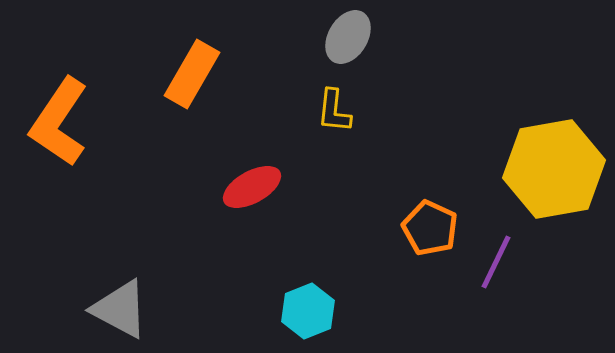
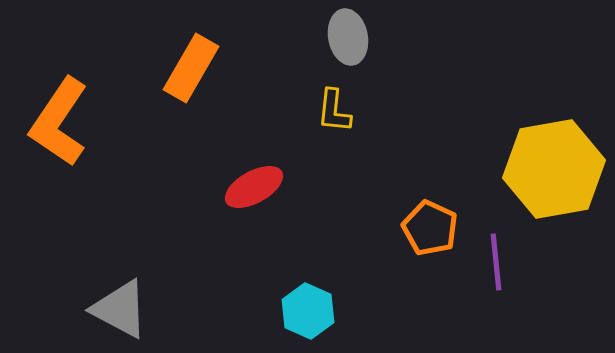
gray ellipse: rotated 42 degrees counterclockwise
orange rectangle: moved 1 px left, 6 px up
red ellipse: moved 2 px right
purple line: rotated 32 degrees counterclockwise
cyan hexagon: rotated 14 degrees counterclockwise
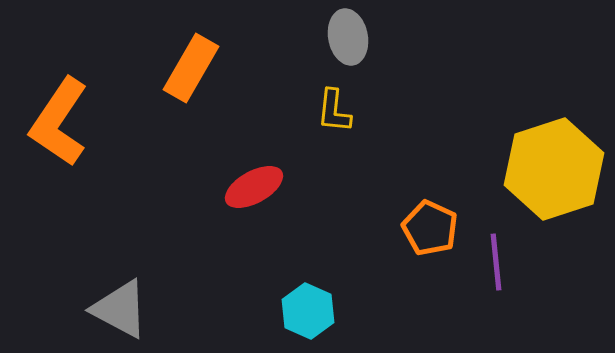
yellow hexagon: rotated 8 degrees counterclockwise
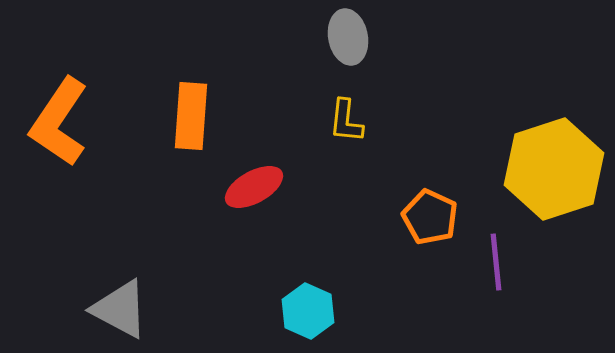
orange rectangle: moved 48 px down; rotated 26 degrees counterclockwise
yellow L-shape: moved 12 px right, 10 px down
orange pentagon: moved 11 px up
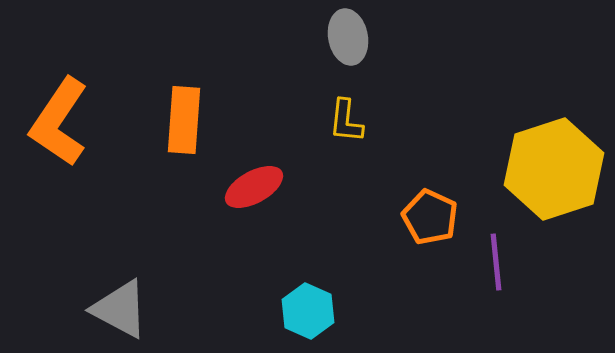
orange rectangle: moved 7 px left, 4 px down
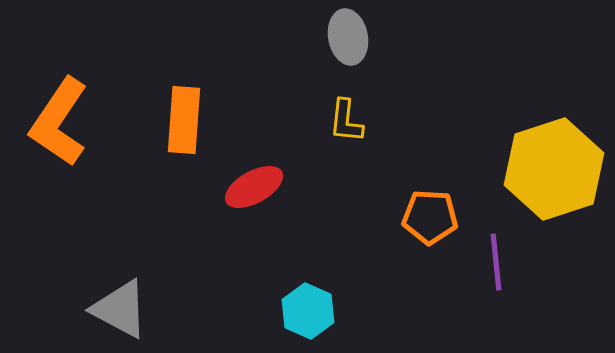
orange pentagon: rotated 22 degrees counterclockwise
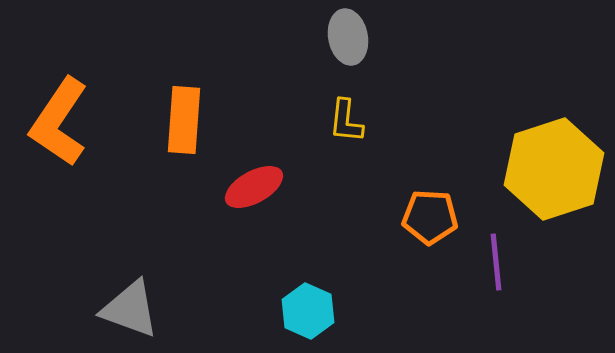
gray triangle: moved 10 px right; rotated 8 degrees counterclockwise
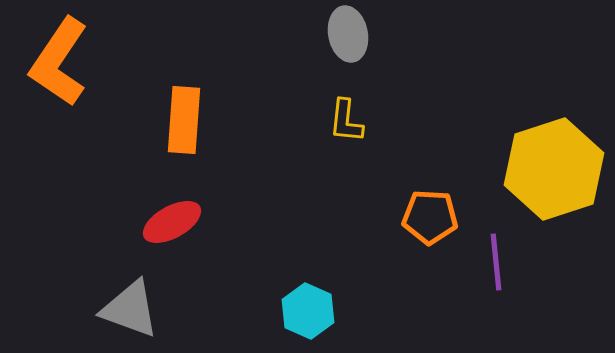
gray ellipse: moved 3 px up
orange L-shape: moved 60 px up
red ellipse: moved 82 px left, 35 px down
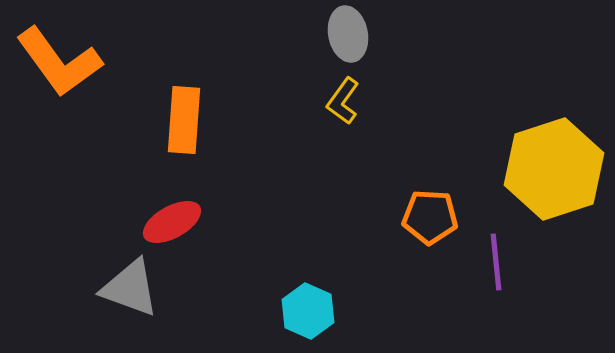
orange L-shape: rotated 70 degrees counterclockwise
yellow L-shape: moved 3 px left, 20 px up; rotated 30 degrees clockwise
gray triangle: moved 21 px up
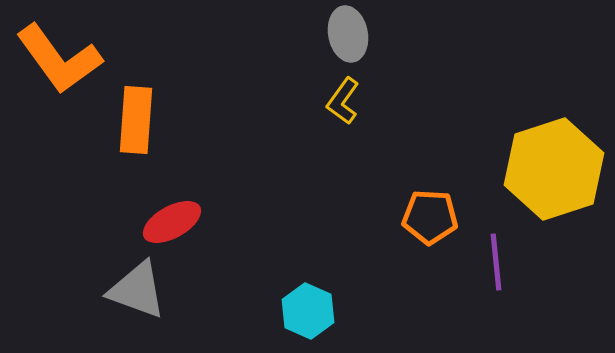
orange L-shape: moved 3 px up
orange rectangle: moved 48 px left
gray triangle: moved 7 px right, 2 px down
